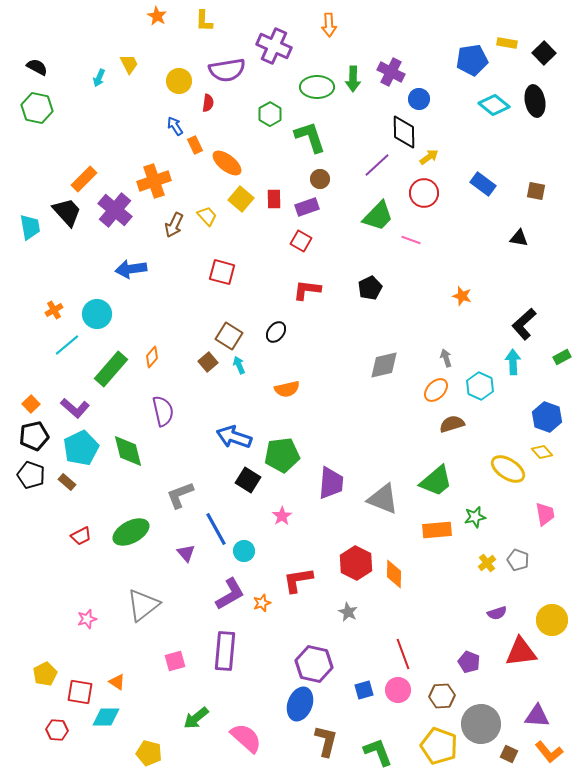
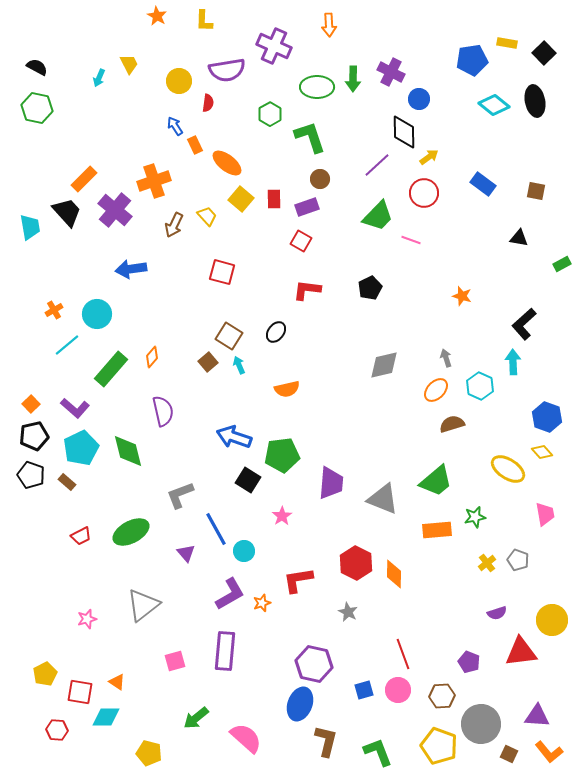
green rectangle at (562, 357): moved 93 px up
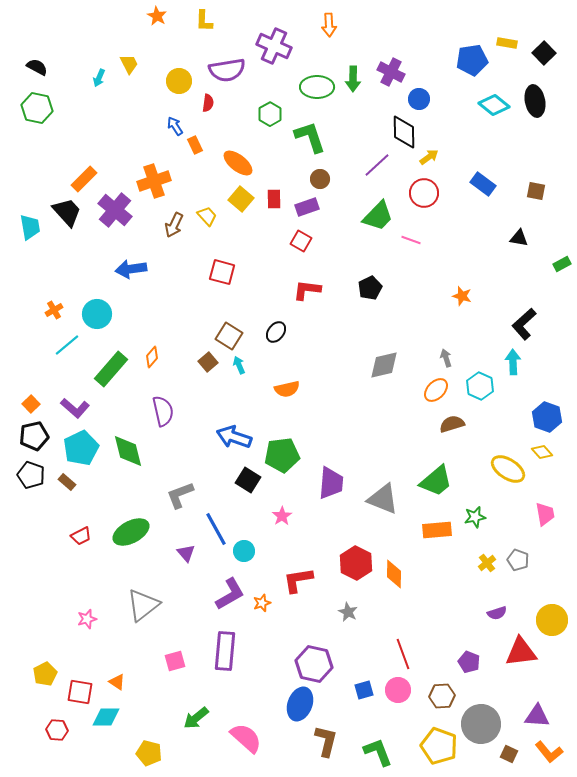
orange ellipse at (227, 163): moved 11 px right
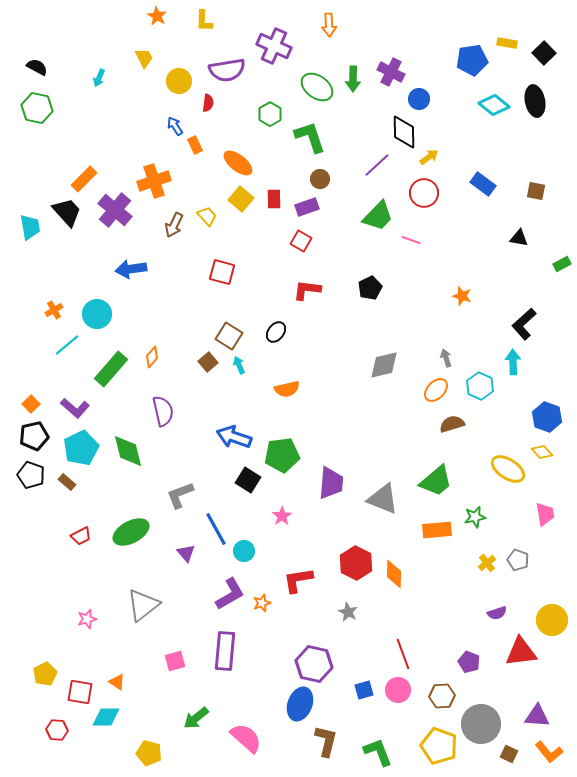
yellow trapezoid at (129, 64): moved 15 px right, 6 px up
green ellipse at (317, 87): rotated 36 degrees clockwise
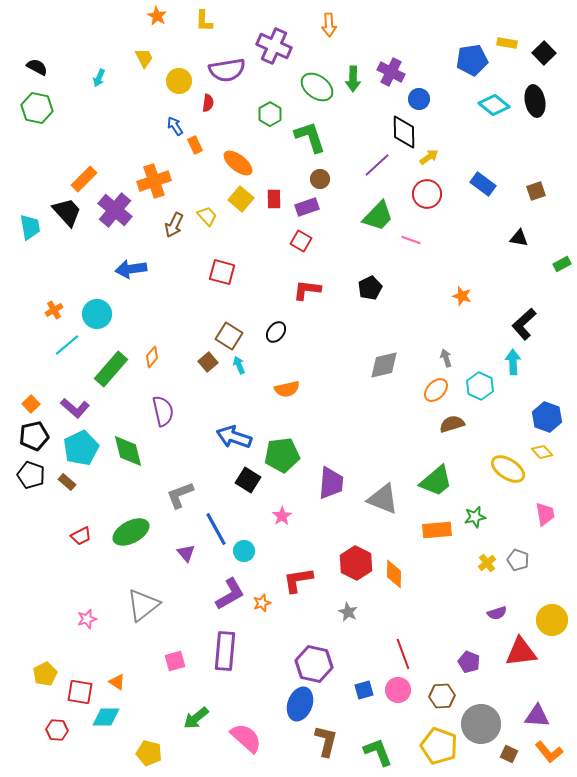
brown square at (536, 191): rotated 30 degrees counterclockwise
red circle at (424, 193): moved 3 px right, 1 px down
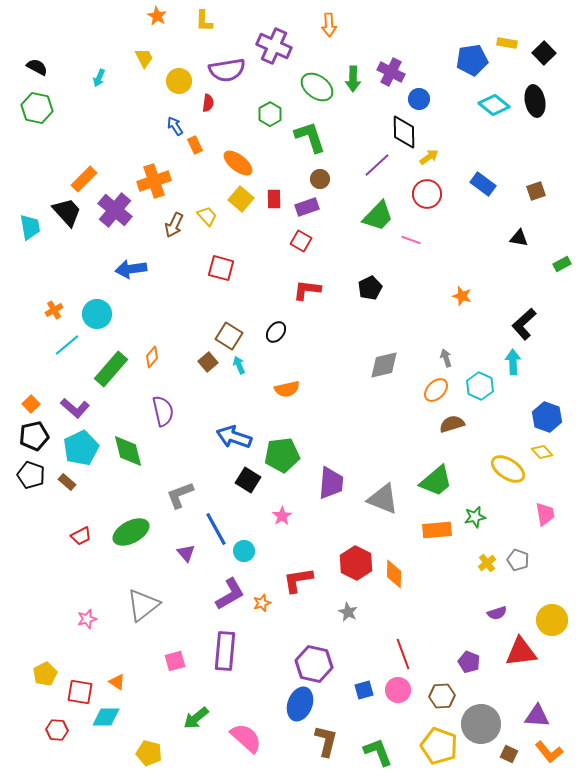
red square at (222, 272): moved 1 px left, 4 px up
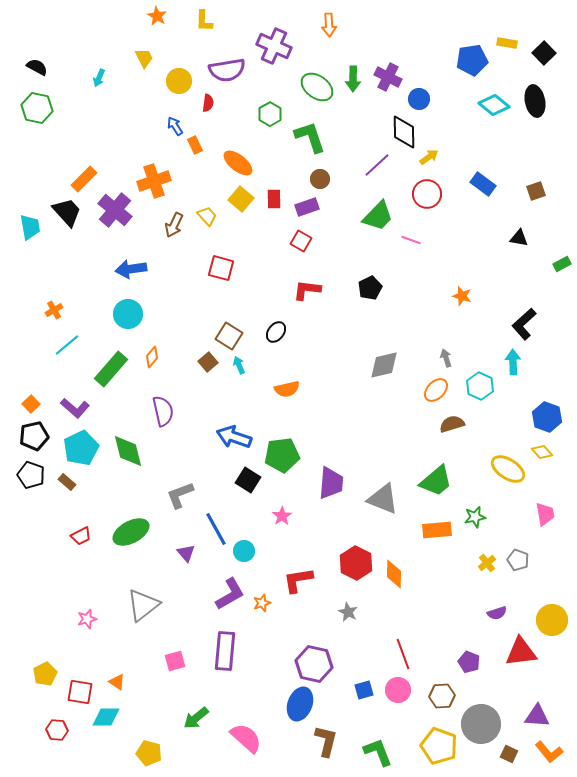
purple cross at (391, 72): moved 3 px left, 5 px down
cyan circle at (97, 314): moved 31 px right
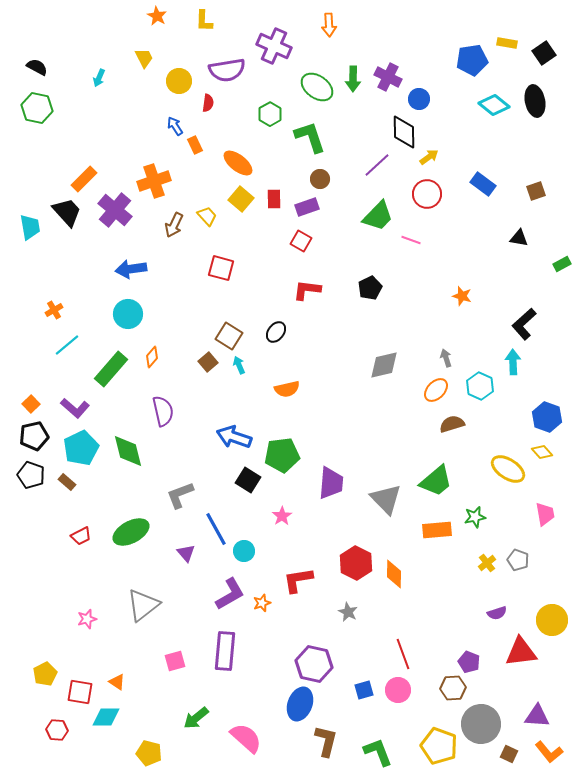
black square at (544, 53): rotated 10 degrees clockwise
gray triangle at (383, 499): moved 3 px right; rotated 24 degrees clockwise
brown hexagon at (442, 696): moved 11 px right, 8 px up
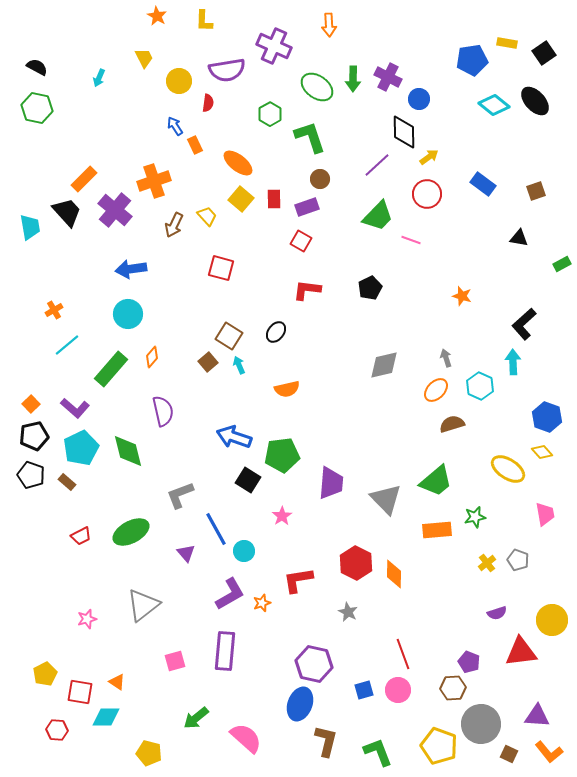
black ellipse at (535, 101): rotated 32 degrees counterclockwise
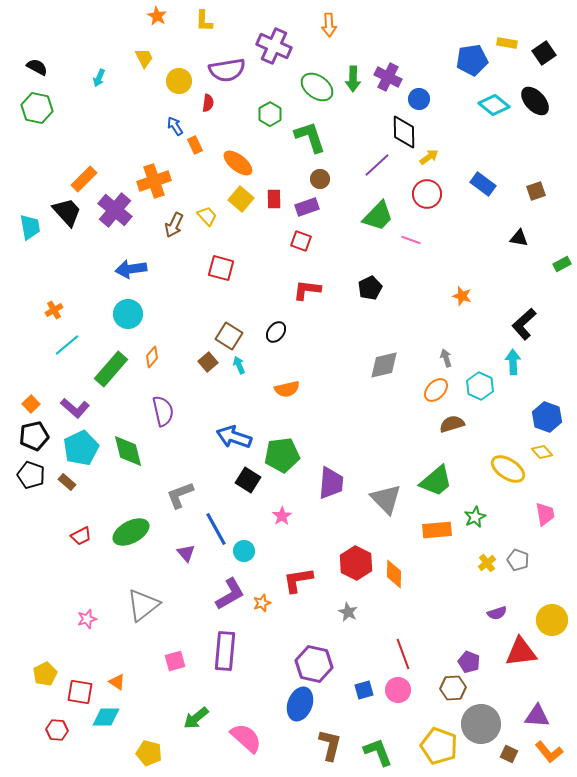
red square at (301, 241): rotated 10 degrees counterclockwise
green star at (475, 517): rotated 15 degrees counterclockwise
brown L-shape at (326, 741): moved 4 px right, 4 px down
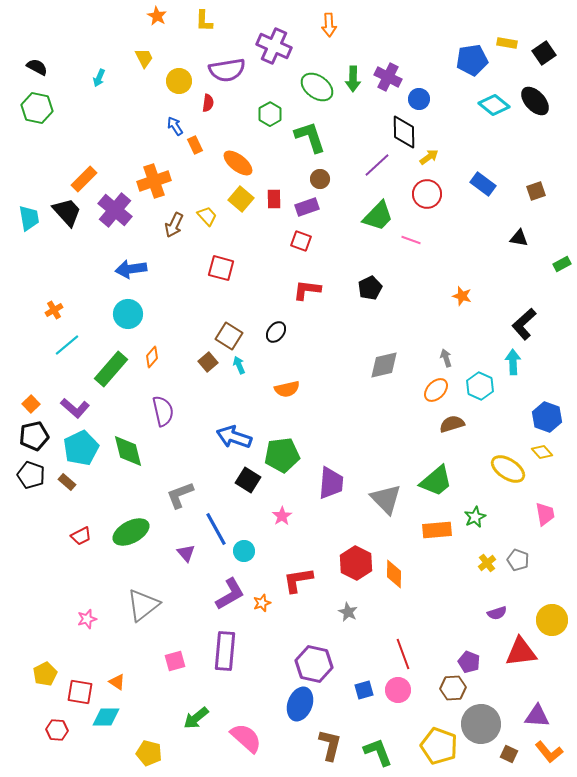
cyan trapezoid at (30, 227): moved 1 px left, 9 px up
